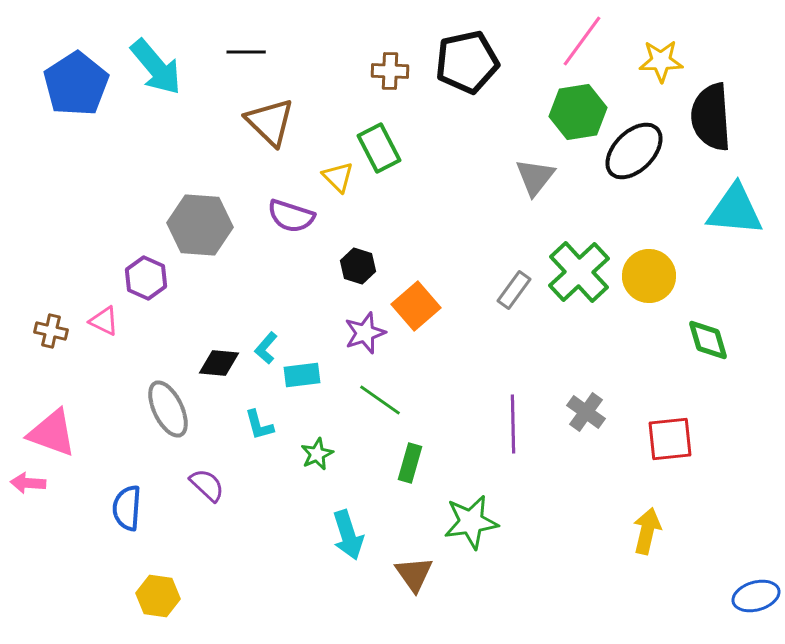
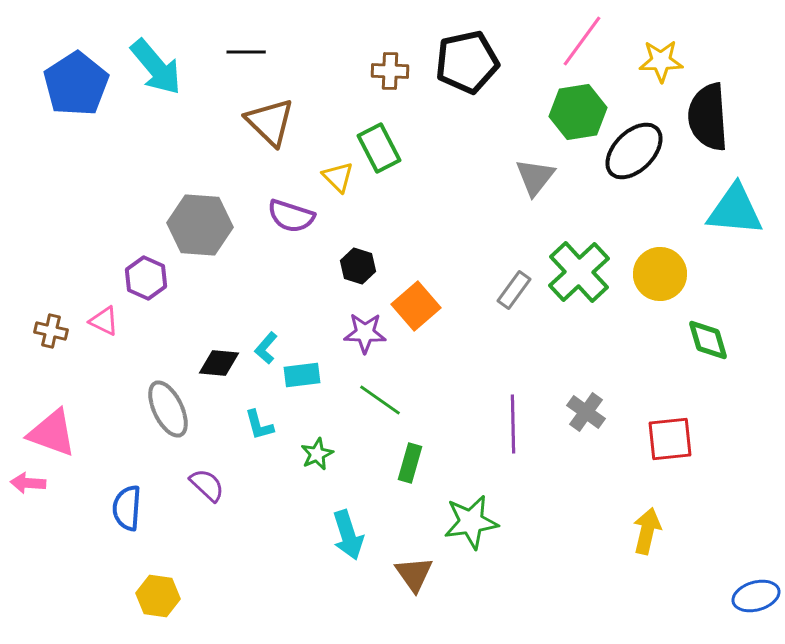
black semicircle at (711, 117): moved 3 px left
yellow circle at (649, 276): moved 11 px right, 2 px up
purple star at (365, 333): rotated 21 degrees clockwise
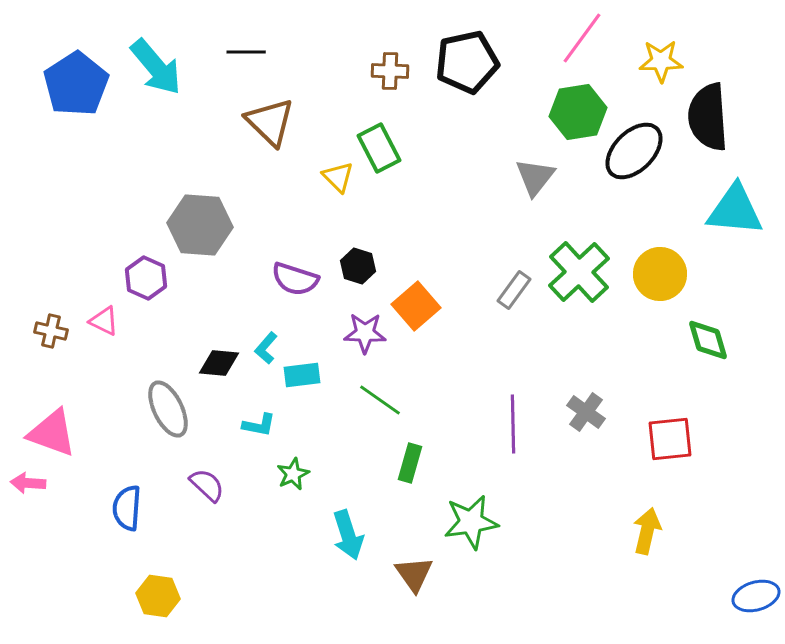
pink line at (582, 41): moved 3 px up
purple semicircle at (291, 216): moved 4 px right, 63 px down
cyan L-shape at (259, 425): rotated 64 degrees counterclockwise
green star at (317, 454): moved 24 px left, 20 px down
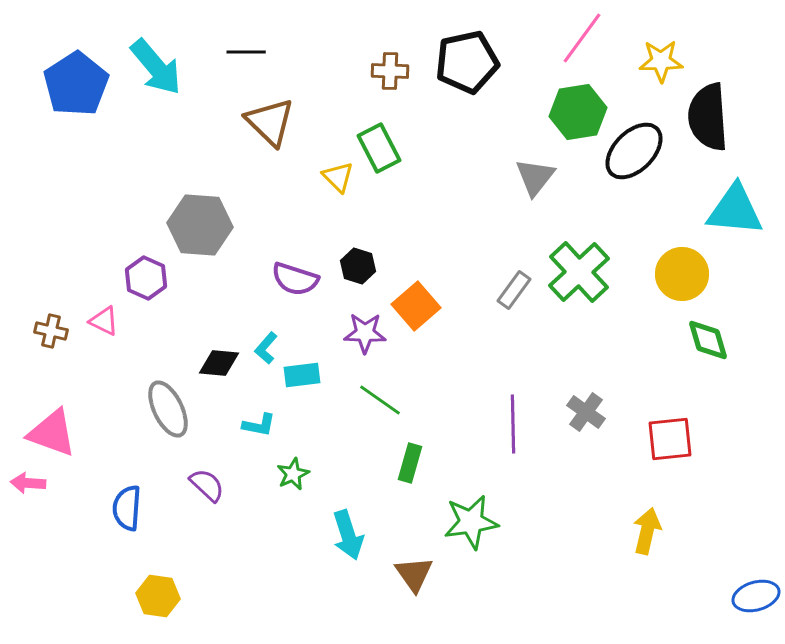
yellow circle at (660, 274): moved 22 px right
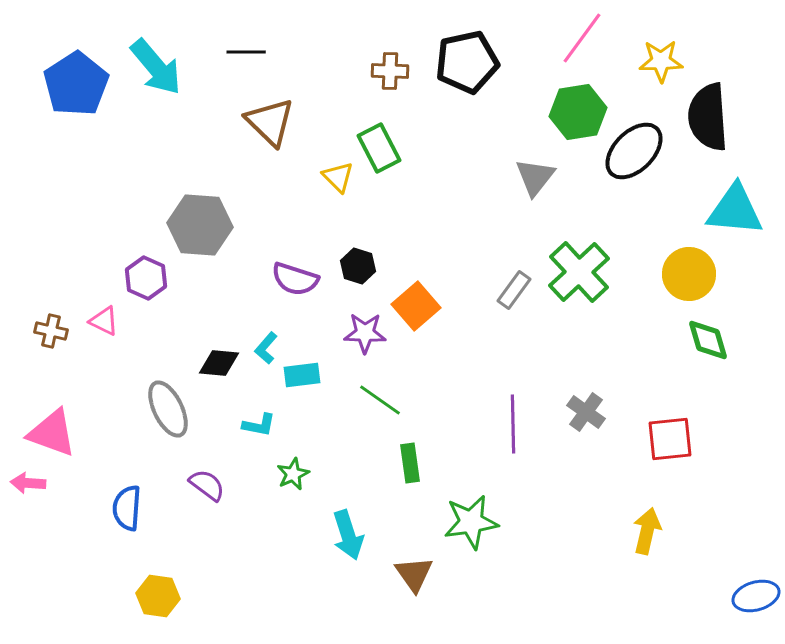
yellow circle at (682, 274): moved 7 px right
green rectangle at (410, 463): rotated 24 degrees counterclockwise
purple semicircle at (207, 485): rotated 6 degrees counterclockwise
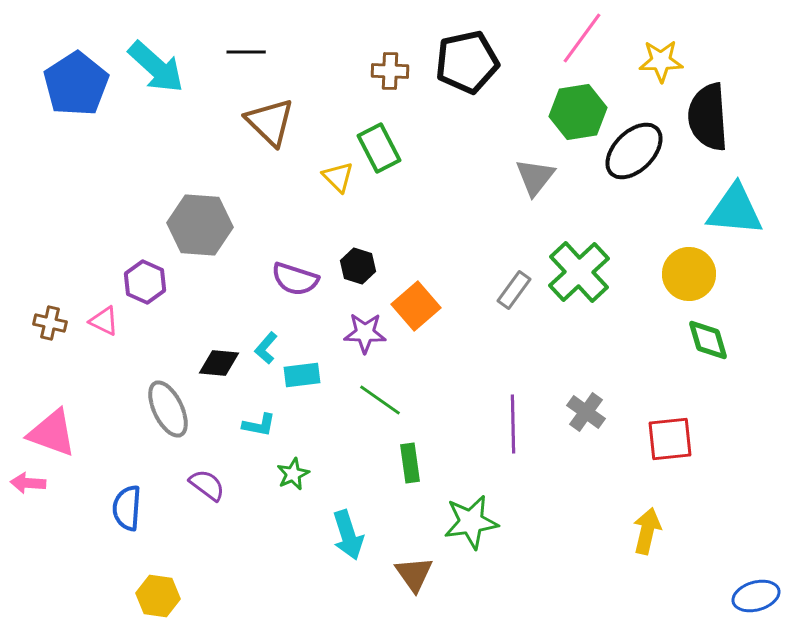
cyan arrow at (156, 67): rotated 8 degrees counterclockwise
purple hexagon at (146, 278): moved 1 px left, 4 px down
brown cross at (51, 331): moved 1 px left, 8 px up
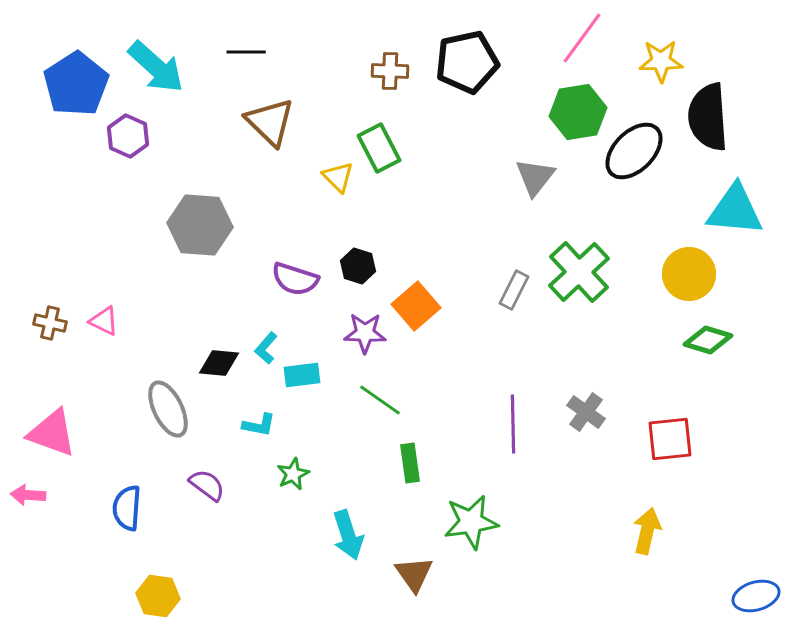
purple hexagon at (145, 282): moved 17 px left, 146 px up
gray rectangle at (514, 290): rotated 9 degrees counterclockwise
green diamond at (708, 340): rotated 57 degrees counterclockwise
pink arrow at (28, 483): moved 12 px down
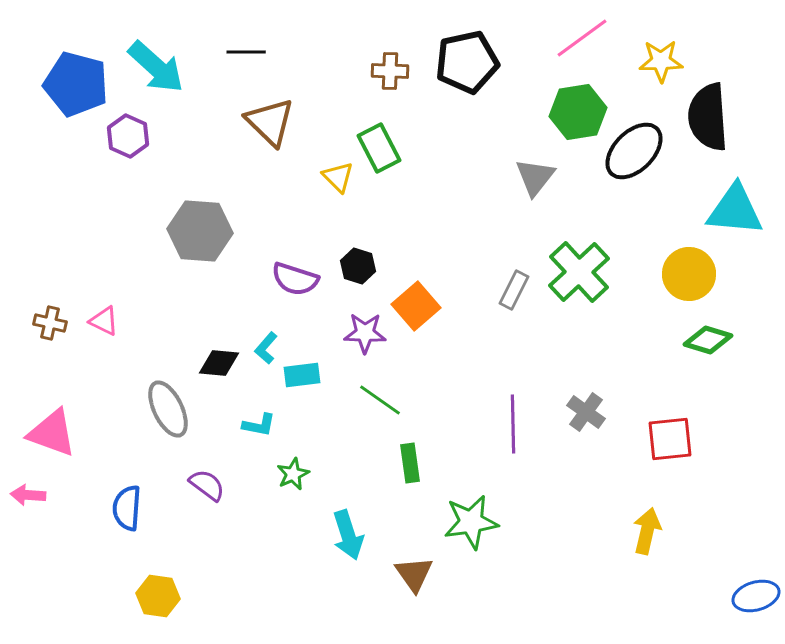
pink line at (582, 38): rotated 18 degrees clockwise
blue pentagon at (76, 84): rotated 24 degrees counterclockwise
gray hexagon at (200, 225): moved 6 px down
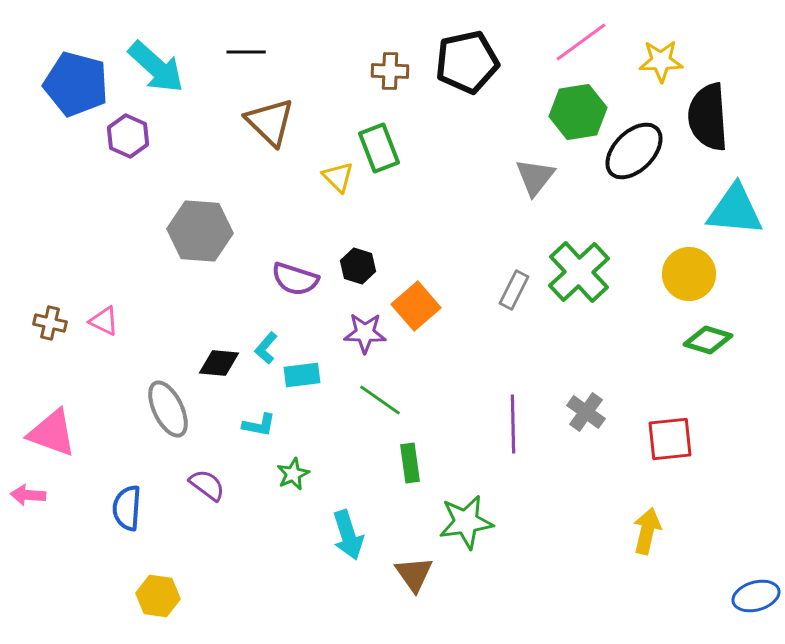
pink line at (582, 38): moved 1 px left, 4 px down
green rectangle at (379, 148): rotated 6 degrees clockwise
green star at (471, 522): moved 5 px left
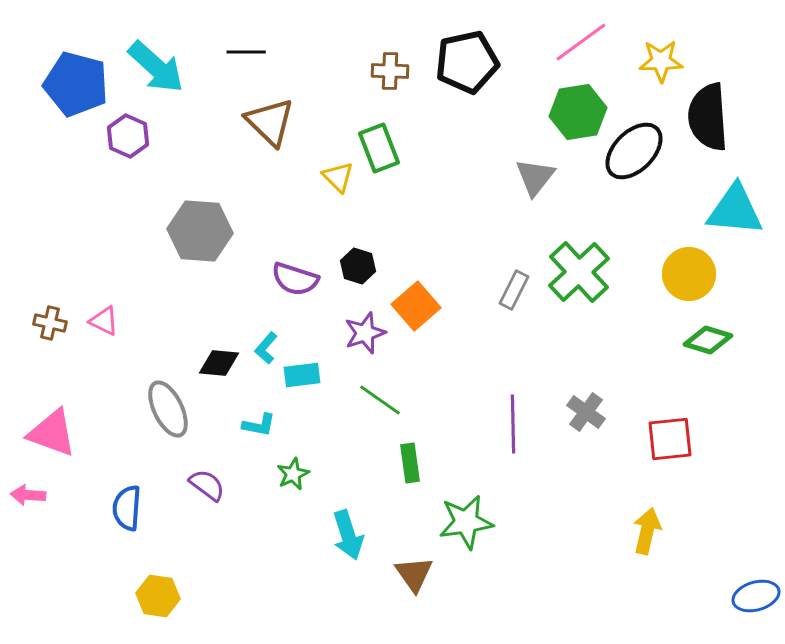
purple star at (365, 333): rotated 21 degrees counterclockwise
